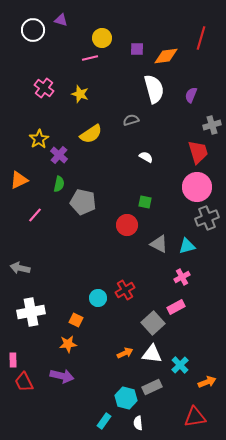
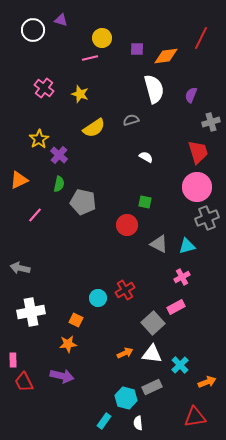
red line at (201, 38): rotated 10 degrees clockwise
gray cross at (212, 125): moved 1 px left, 3 px up
yellow semicircle at (91, 134): moved 3 px right, 6 px up
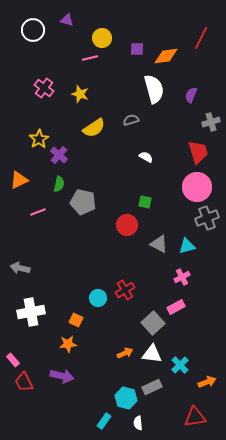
purple triangle at (61, 20): moved 6 px right
pink line at (35, 215): moved 3 px right, 3 px up; rotated 28 degrees clockwise
pink rectangle at (13, 360): rotated 40 degrees counterclockwise
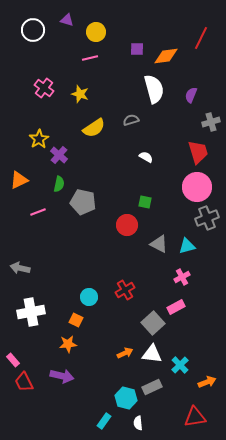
yellow circle at (102, 38): moved 6 px left, 6 px up
cyan circle at (98, 298): moved 9 px left, 1 px up
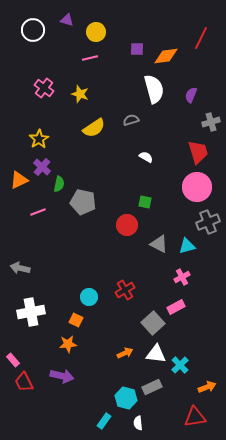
purple cross at (59, 155): moved 17 px left, 12 px down
gray cross at (207, 218): moved 1 px right, 4 px down
white triangle at (152, 354): moved 4 px right
orange arrow at (207, 382): moved 5 px down
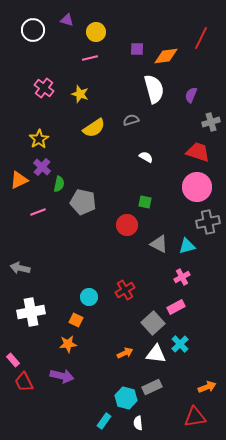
red trapezoid at (198, 152): rotated 55 degrees counterclockwise
gray cross at (208, 222): rotated 10 degrees clockwise
cyan cross at (180, 365): moved 21 px up
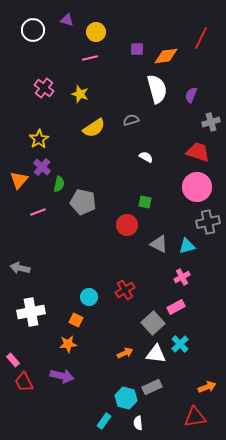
white semicircle at (154, 89): moved 3 px right
orange triangle at (19, 180): rotated 24 degrees counterclockwise
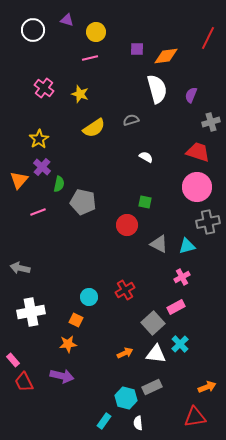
red line at (201, 38): moved 7 px right
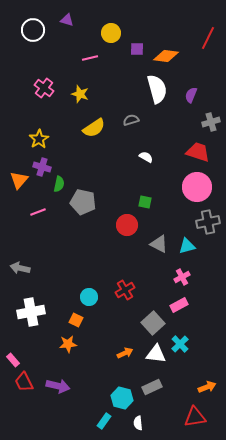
yellow circle at (96, 32): moved 15 px right, 1 px down
orange diamond at (166, 56): rotated 15 degrees clockwise
purple cross at (42, 167): rotated 24 degrees counterclockwise
pink rectangle at (176, 307): moved 3 px right, 2 px up
purple arrow at (62, 376): moved 4 px left, 10 px down
cyan hexagon at (126, 398): moved 4 px left
